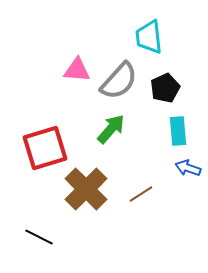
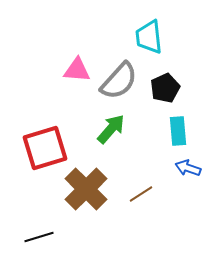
black line: rotated 44 degrees counterclockwise
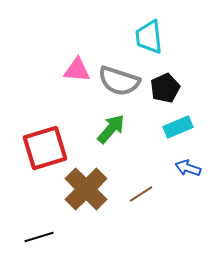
gray semicircle: rotated 66 degrees clockwise
cyan rectangle: moved 4 px up; rotated 72 degrees clockwise
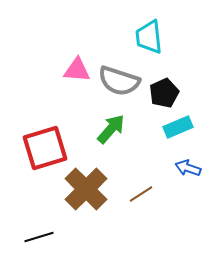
black pentagon: moved 1 px left, 5 px down
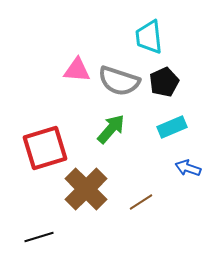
black pentagon: moved 11 px up
cyan rectangle: moved 6 px left
brown line: moved 8 px down
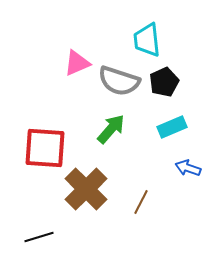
cyan trapezoid: moved 2 px left, 3 px down
pink triangle: moved 7 px up; rotated 28 degrees counterclockwise
red square: rotated 21 degrees clockwise
brown line: rotated 30 degrees counterclockwise
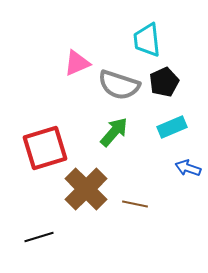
gray semicircle: moved 4 px down
green arrow: moved 3 px right, 3 px down
red square: rotated 21 degrees counterclockwise
brown line: moved 6 px left, 2 px down; rotated 75 degrees clockwise
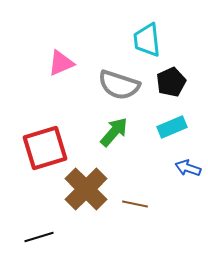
pink triangle: moved 16 px left
black pentagon: moved 7 px right
